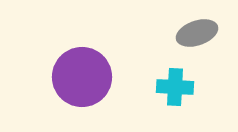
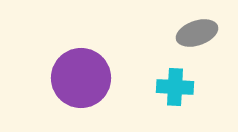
purple circle: moved 1 px left, 1 px down
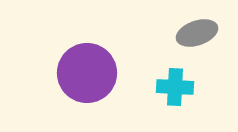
purple circle: moved 6 px right, 5 px up
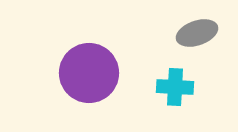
purple circle: moved 2 px right
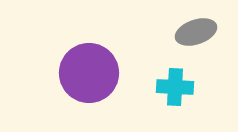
gray ellipse: moved 1 px left, 1 px up
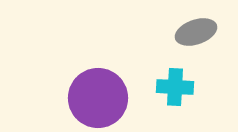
purple circle: moved 9 px right, 25 px down
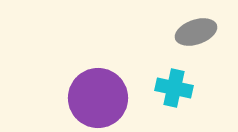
cyan cross: moved 1 px left, 1 px down; rotated 9 degrees clockwise
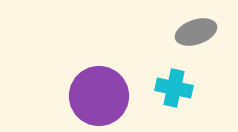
purple circle: moved 1 px right, 2 px up
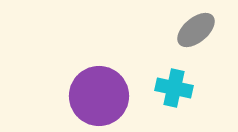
gray ellipse: moved 2 px up; rotated 21 degrees counterclockwise
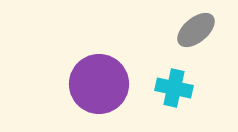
purple circle: moved 12 px up
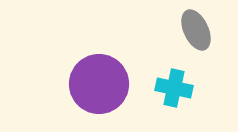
gray ellipse: rotated 75 degrees counterclockwise
